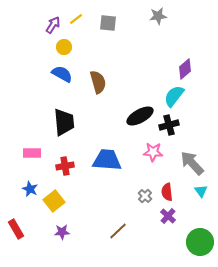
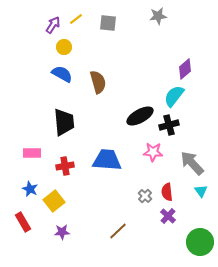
red rectangle: moved 7 px right, 7 px up
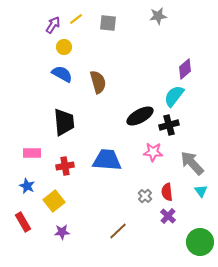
blue star: moved 3 px left, 3 px up
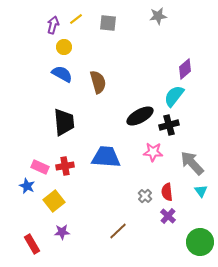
purple arrow: rotated 18 degrees counterclockwise
pink rectangle: moved 8 px right, 14 px down; rotated 24 degrees clockwise
blue trapezoid: moved 1 px left, 3 px up
red rectangle: moved 9 px right, 22 px down
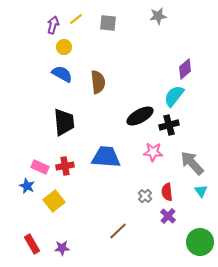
brown semicircle: rotated 10 degrees clockwise
purple star: moved 16 px down
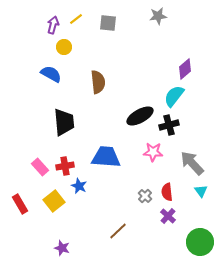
blue semicircle: moved 11 px left
pink rectangle: rotated 24 degrees clockwise
blue star: moved 52 px right
red rectangle: moved 12 px left, 40 px up
purple star: rotated 21 degrees clockwise
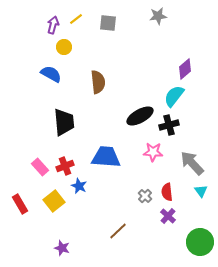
red cross: rotated 12 degrees counterclockwise
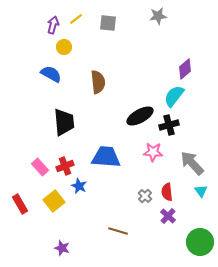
brown line: rotated 60 degrees clockwise
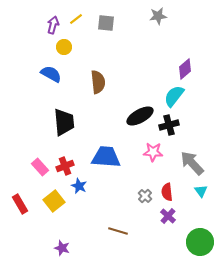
gray square: moved 2 px left
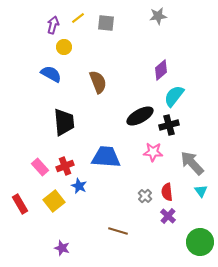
yellow line: moved 2 px right, 1 px up
purple diamond: moved 24 px left, 1 px down
brown semicircle: rotated 15 degrees counterclockwise
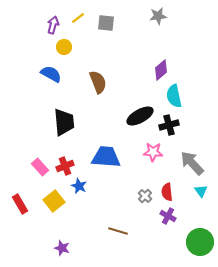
cyan semicircle: rotated 50 degrees counterclockwise
purple cross: rotated 14 degrees counterclockwise
